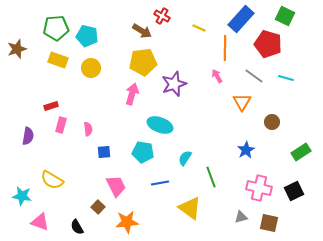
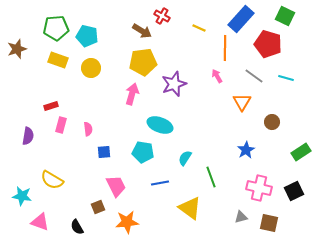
brown square at (98, 207): rotated 24 degrees clockwise
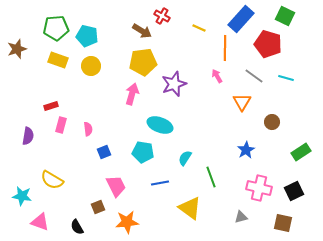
yellow circle at (91, 68): moved 2 px up
blue square at (104, 152): rotated 16 degrees counterclockwise
brown square at (269, 223): moved 14 px right
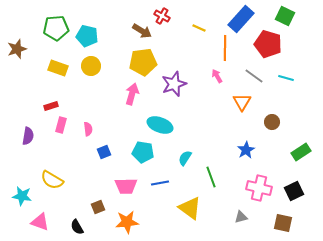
yellow rectangle at (58, 60): moved 8 px down
pink trapezoid at (116, 186): moved 10 px right; rotated 115 degrees clockwise
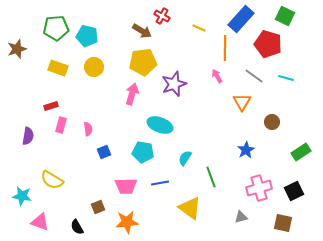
yellow circle at (91, 66): moved 3 px right, 1 px down
pink cross at (259, 188): rotated 30 degrees counterclockwise
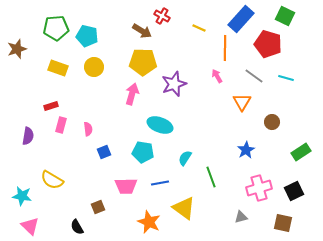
yellow pentagon at (143, 62): rotated 8 degrees clockwise
yellow triangle at (190, 208): moved 6 px left
pink triangle at (40, 222): moved 10 px left, 4 px down; rotated 24 degrees clockwise
orange star at (127, 222): moved 22 px right; rotated 30 degrees clockwise
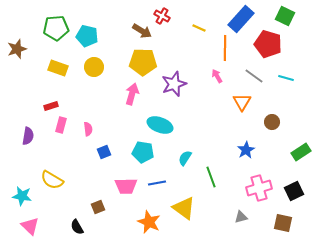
blue line at (160, 183): moved 3 px left
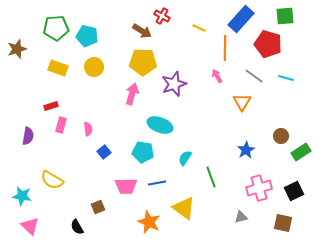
green square at (285, 16): rotated 30 degrees counterclockwise
brown circle at (272, 122): moved 9 px right, 14 px down
blue square at (104, 152): rotated 16 degrees counterclockwise
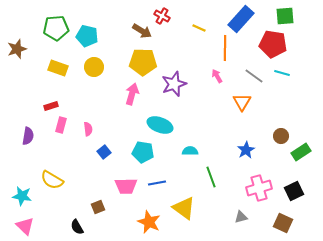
red pentagon at (268, 44): moved 5 px right; rotated 8 degrees counterclockwise
cyan line at (286, 78): moved 4 px left, 5 px up
cyan semicircle at (185, 158): moved 5 px right, 7 px up; rotated 56 degrees clockwise
brown square at (283, 223): rotated 12 degrees clockwise
pink triangle at (30, 226): moved 5 px left
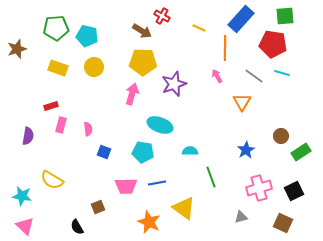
blue square at (104, 152): rotated 32 degrees counterclockwise
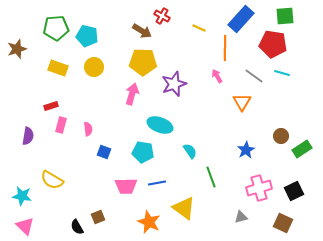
cyan semicircle at (190, 151): rotated 56 degrees clockwise
green rectangle at (301, 152): moved 1 px right, 3 px up
brown square at (98, 207): moved 10 px down
